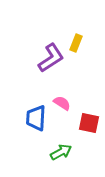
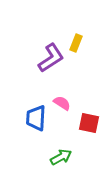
green arrow: moved 5 px down
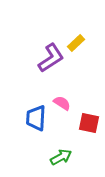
yellow rectangle: rotated 24 degrees clockwise
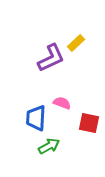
purple L-shape: rotated 8 degrees clockwise
pink semicircle: rotated 12 degrees counterclockwise
green arrow: moved 12 px left, 11 px up
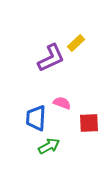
red square: rotated 15 degrees counterclockwise
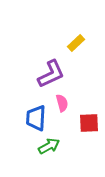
purple L-shape: moved 16 px down
pink semicircle: rotated 54 degrees clockwise
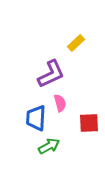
pink semicircle: moved 2 px left
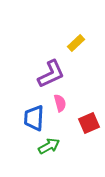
blue trapezoid: moved 2 px left
red square: rotated 20 degrees counterclockwise
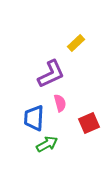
green arrow: moved 2 px left, 2 px up
